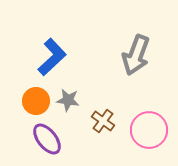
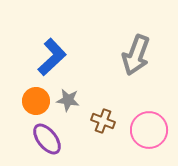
brown cross: rotated 15 degrees counterclockwise
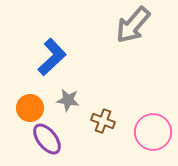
gray arrow: moved 3 px left, 30 px up; rotated 21 degrees clockwise
orange circle: moved 6 px left, 7 px down
pink circle: moved 4 px right, 2 px down
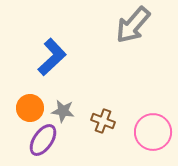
gray star: moved 5 px left, 11 px down
purple ellipse: moved 4 px left, 1 px down; rotated 72 degrees clockwise
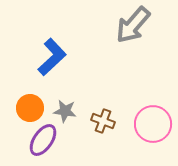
gray star: moved 2 px right
pink circle: moved 8 px up
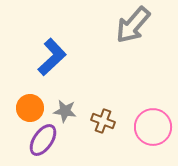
pink circle: moved 3 px down
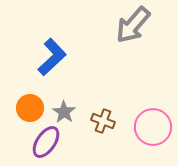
gray star: moved 1 px left, 1 px down; rotated 25 degrees clockwise
purple ellipse: moved 3 px right, 2 px down
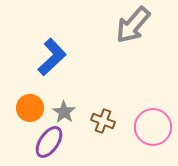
purple ellipse: moved 3 px right
